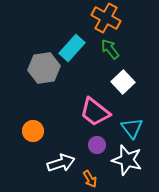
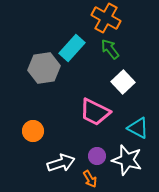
pink trapezoid: rotated 12 degrees counterclockwise
cyan triangle: moved 6 px right; rotated 25 degrees counterclockwise
purple circle: moved 11 px down
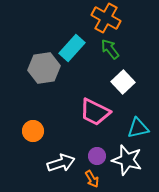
cyan triangle: rotated 40 degrees counterclockwise
orange arrow: moved 2 px right
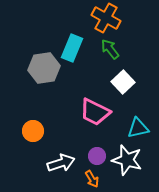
cyan rectangle: rotated 20 degrees counterclockwise
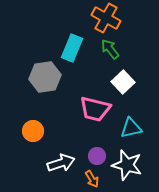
gray hexagon: moved 1 px right, 9 px down
pink trapezoid: moved 3 px up; rotated 12 degrees counterclockwise
cyan triangle: moved 7 px left
white star: moved 5 px down
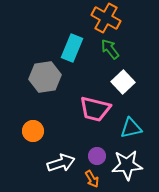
white star: rotated 20 degrees counterclockwise
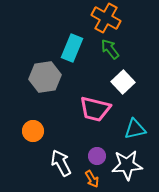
cyan triangle: moved 4 px right, 1 px down
white arrow: rotated 100 degrees counterclockwise
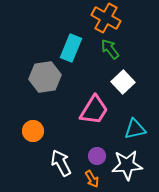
cyan rectangle: moved 1 px left
pink trapezoid: moved 1 px left, 1 px down; rotated 72 degrees counterclockwise
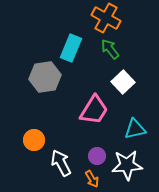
orange circle: moved 1 px right, 9 px down
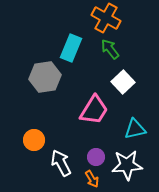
purple circle: moved 1 px left, 1 px down
